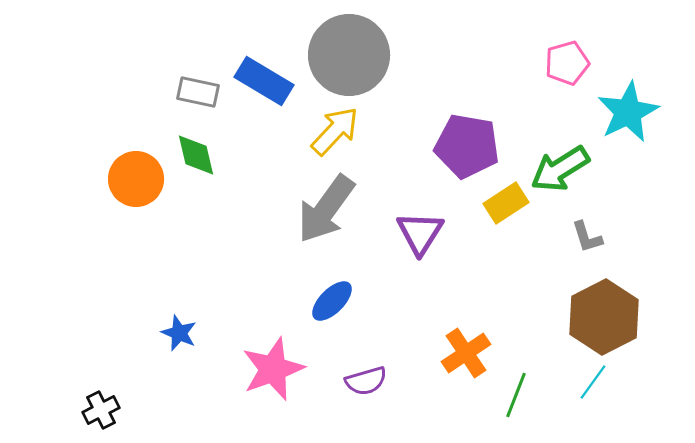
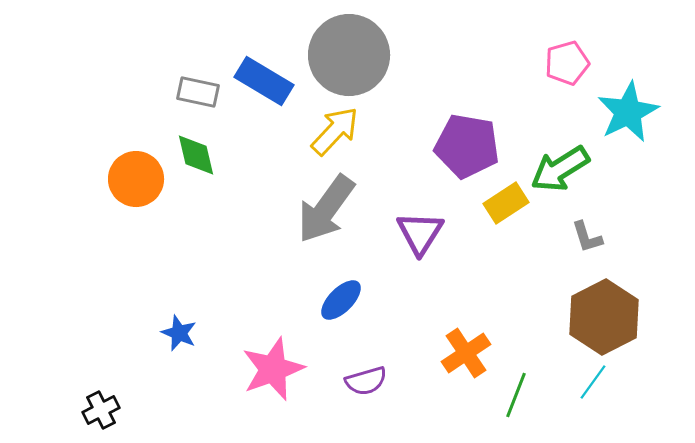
blue ellipse: moved 9 px right, 1 px up
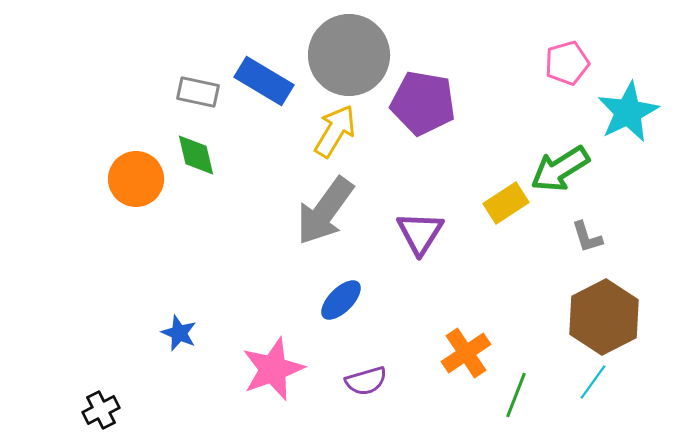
yellow arrow: rotated 12 degrees counterclockwise
purple pentagon: moved 44 px left, 43 px up
gray arrow: moved 1 px left, 2 px down
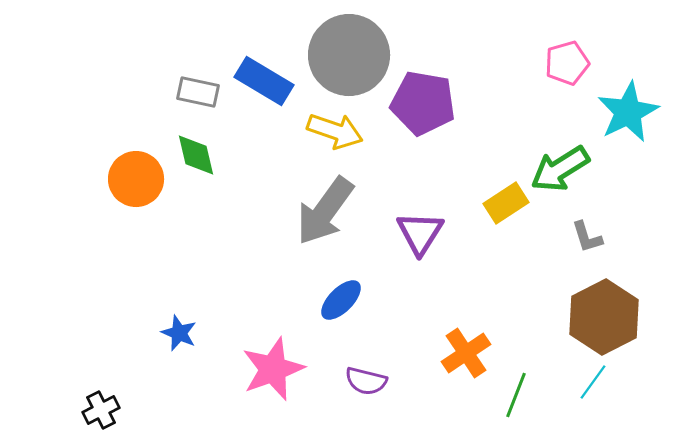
yellow arrow: rotated 78 degrees clockwise
purple semicircle: rotated 30 degrees clockwise
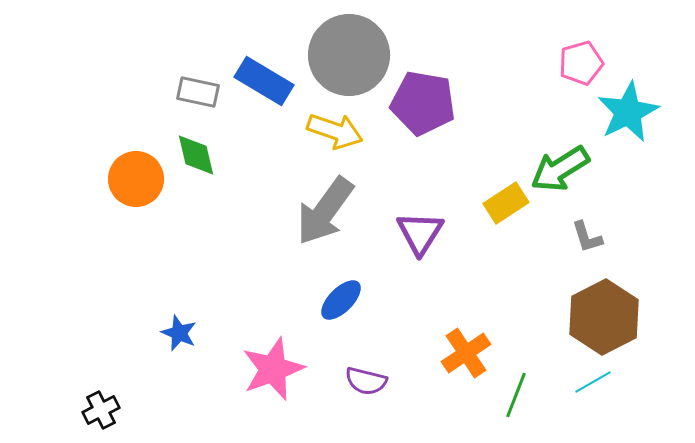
pink pentagon: moved 14 px right
cyan line: rotated 24 degrees clockwise
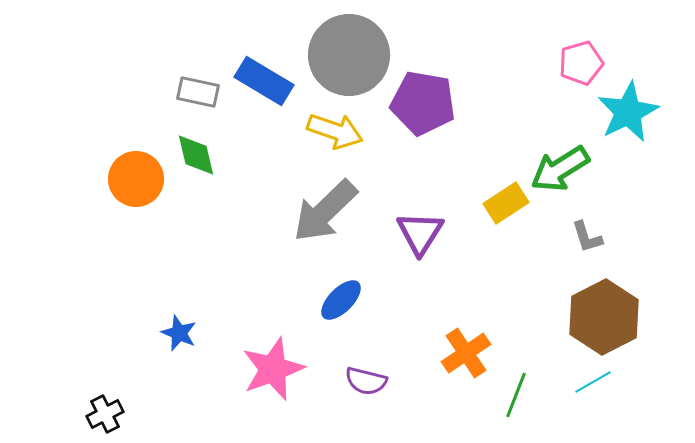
gray arrow: rotated 10 degrees clockwise
black cross: moved 4 px right, 4 px down
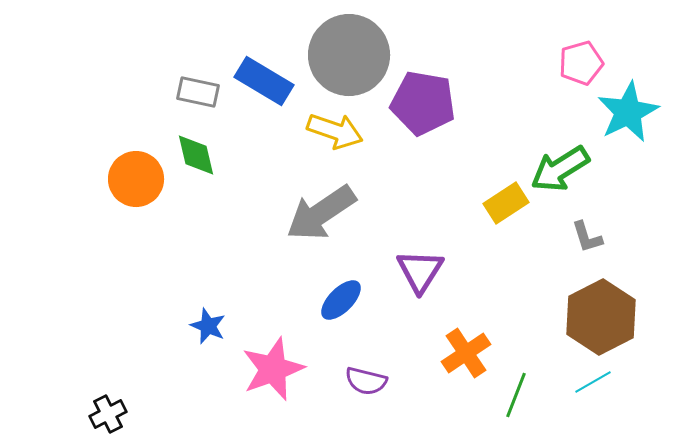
gray arrow: moved 4 px left, 2 px down; rotated 10 degrees clockwise
purple triangle: moved 38 px down
brown hexagon: moved 3 px left
blue star: moved 29 px right, 7 px up
black cross: moved 3 px right
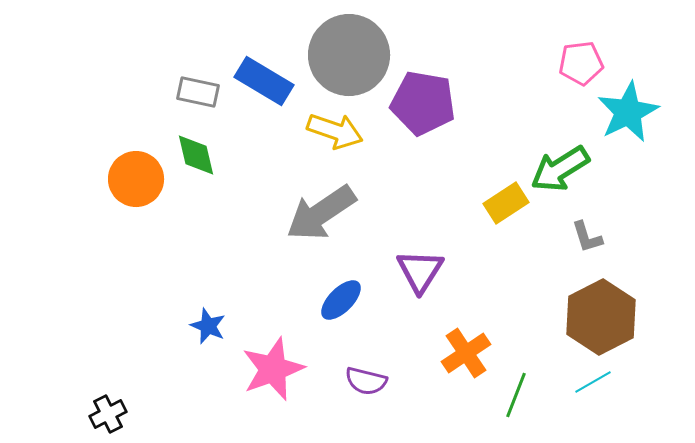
pink pentagon: rotated 9 degrees clockwise
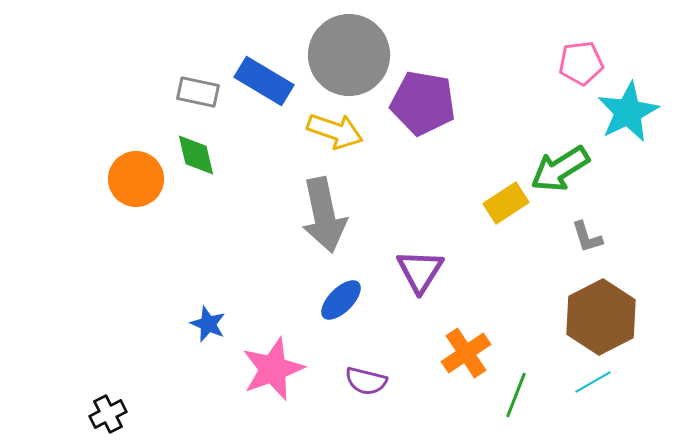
gray arrow: moved 3 px right, 2 px down; rotated 68 degrees counterclockwise
blue star: moved 2 px up
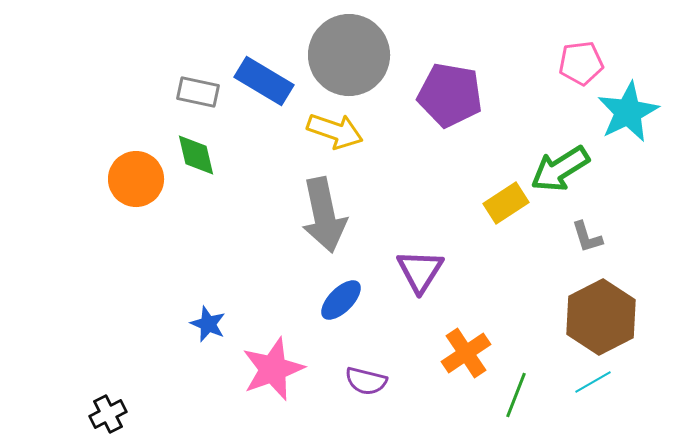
purple pentagon: moved 27 px right, 8 px up
